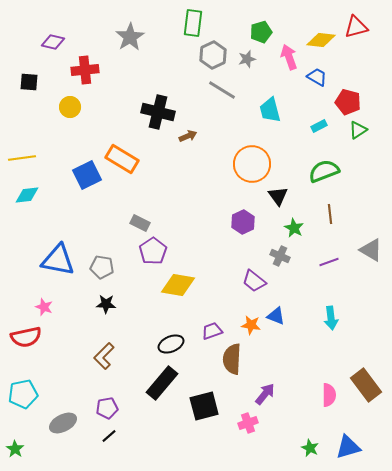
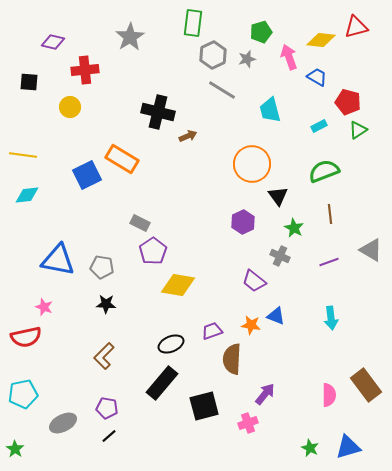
yellow line at (22, 158): moved 1 px right, 3 px up; rotated 16 degrees clockwise
purple pentagon at (107, 408): rotated 20 degrees clockwise
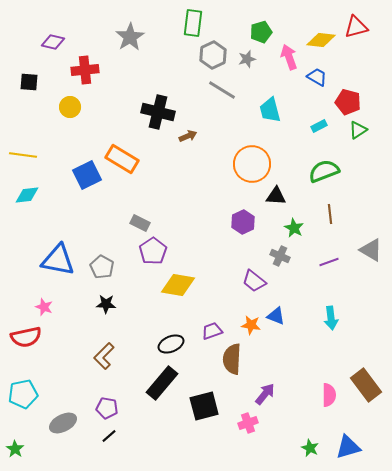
black triangle at (278, 196): moved 2 px left; rotated 50 degrees counterclockwise
gray pentagon at (102, 267): rotated 20 degrees clockwise
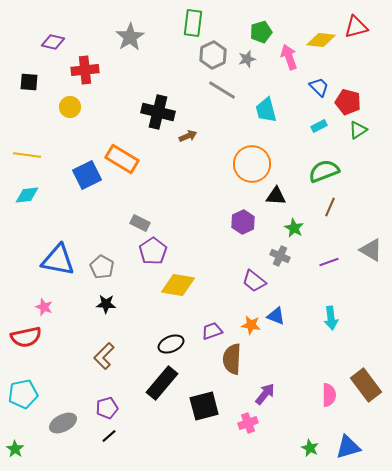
blue trapezoid at (317, 77): moved 2 px right, 10 px down; rotated 15 degrees clockwise
cyan trapezoid at (270, 110): moved 4 px left
yellow line at (23, 155): moved 4 px right
brown line at (330, 214): moved 7 px up; rotated 30 degrees clockwise
purple pentagon at (107, 408): rotated 25 degrees counterclockwise
